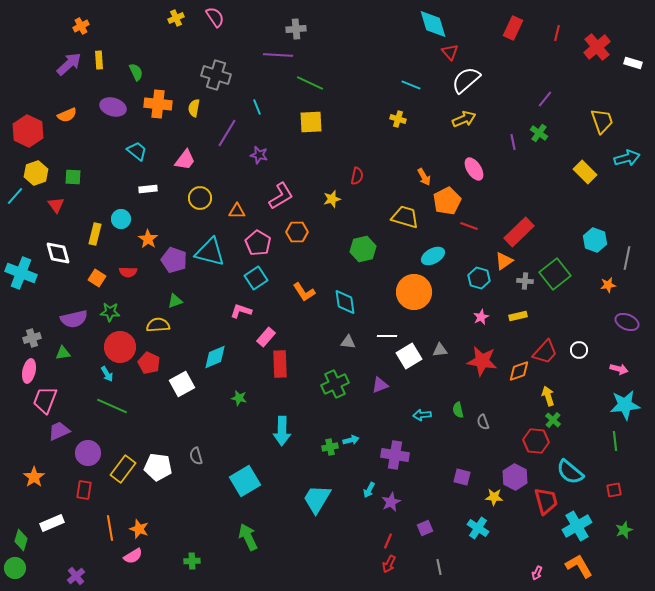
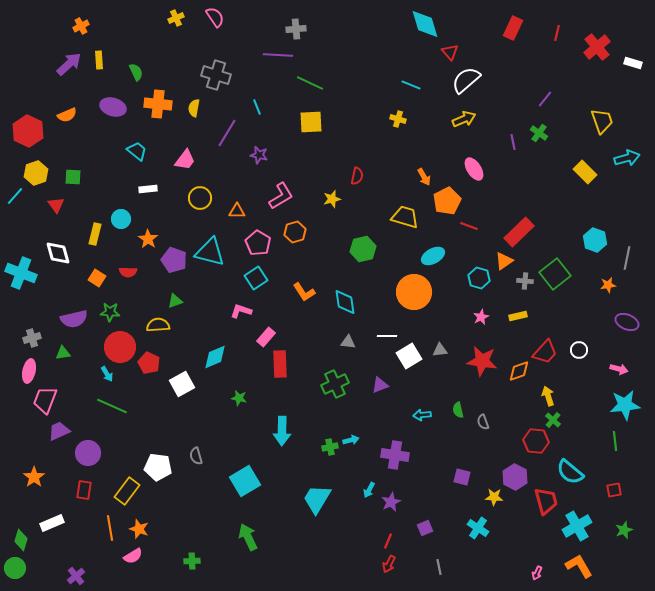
cyan diamond at (433, 24): moved 8 px left
orange hexagon at (297, 232): moved 2 px left; rotated 15 degrees counterclockwise
yellow rectangle at (123, 469): moved 4 px right, 22 px down
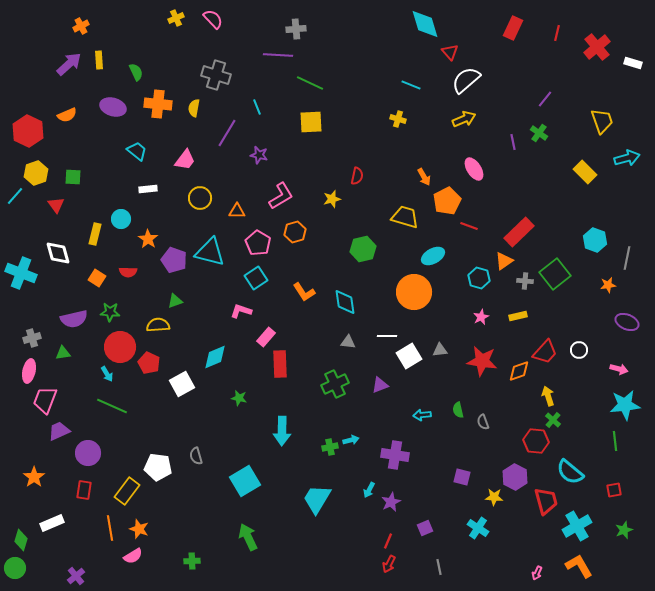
pink semicircle at (215, 17): moved 2 px left, 2 px down; rotated 10 degrees counterclockwise
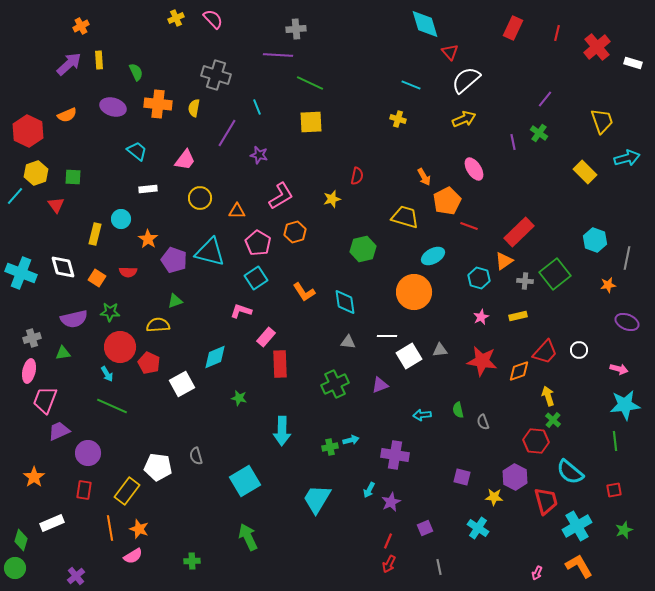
white diamond at (58, 253): moved 5 px right, 14 px down
